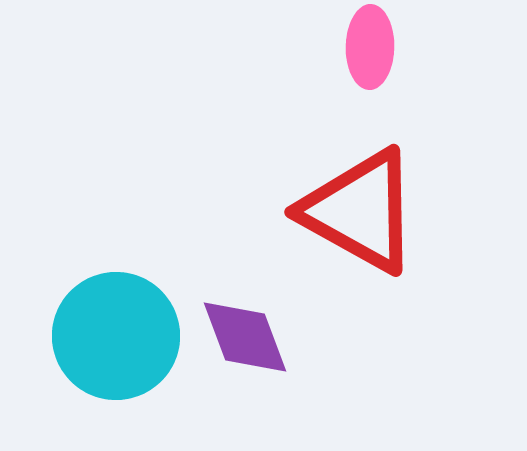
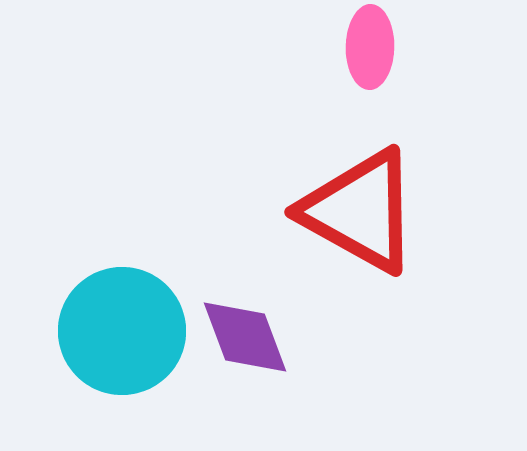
cyan circle: moved 6 px right, 5 px up
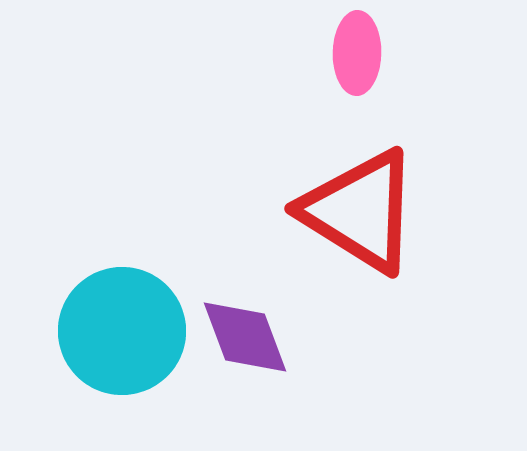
pink ellipse: moved 13 px left, 6 px down
red triangle: rotated 3 degrees clockwise
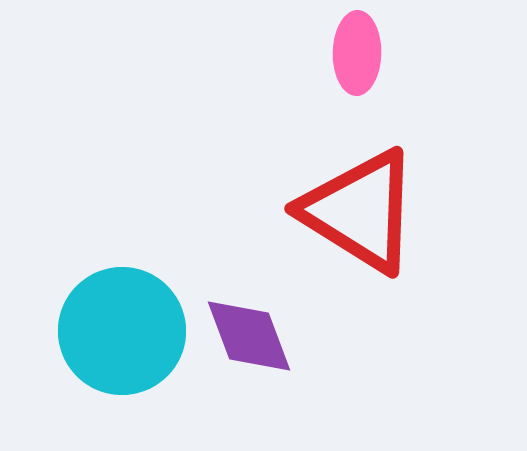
purple diamond: moved 4 px right, 1 px up
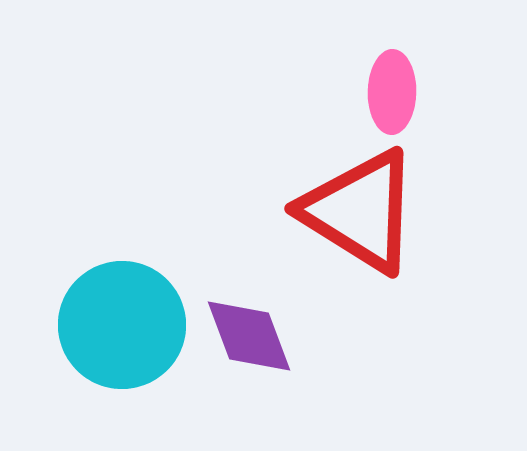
pink ellipse: moved 35 px right, 39 px down
cyan circle: moved 6 px up
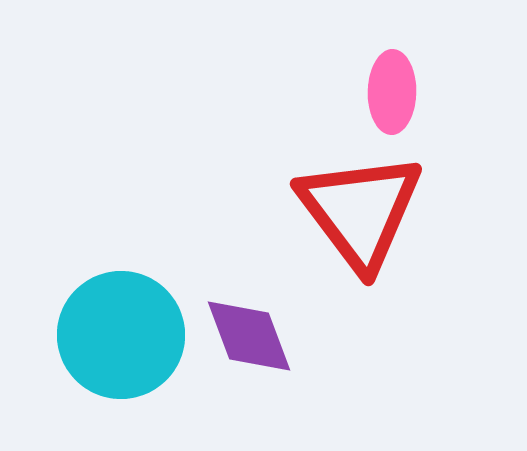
red triangle: rotated 21 degrees clockwise
cyan circle: moved 1 px left, 10 px down
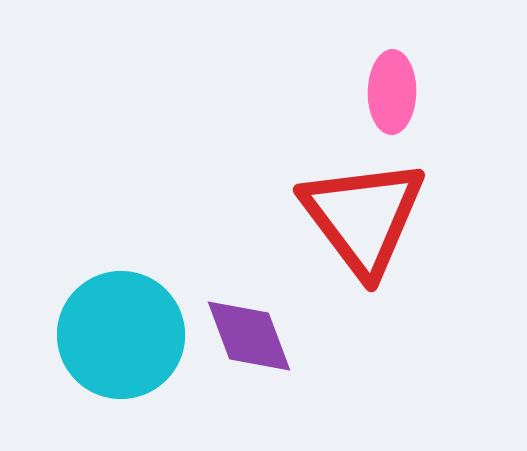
red triangle: moved 3 px right, 6 px down
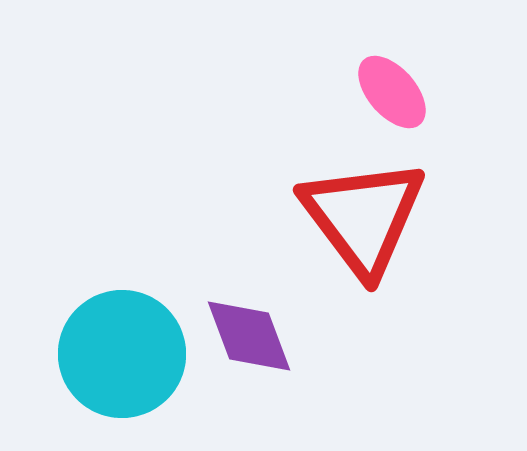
pink ellipse: rotated 42 degrees counterclockwise
cyan circle: moved 1 px right, 19 px down
